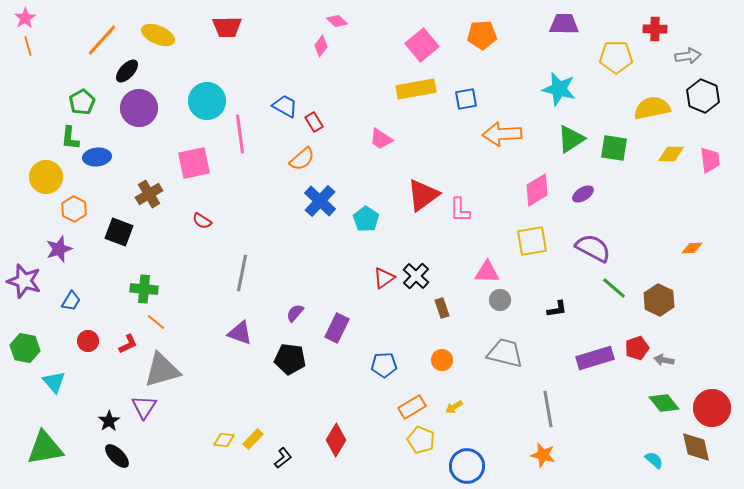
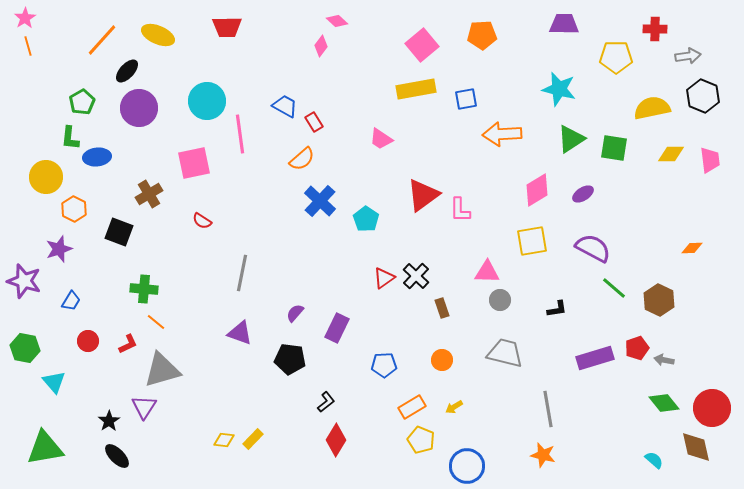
black L-shape at (283, 458): moved 43 px right, 56 px up
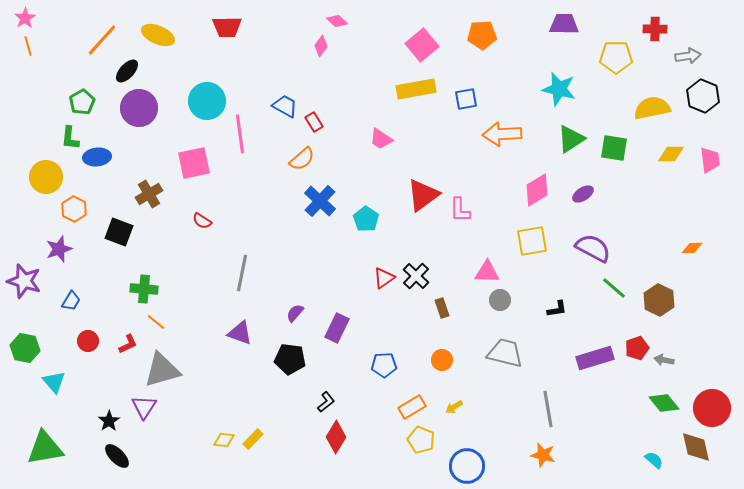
red diamond at (336, 440): moved 3 px up
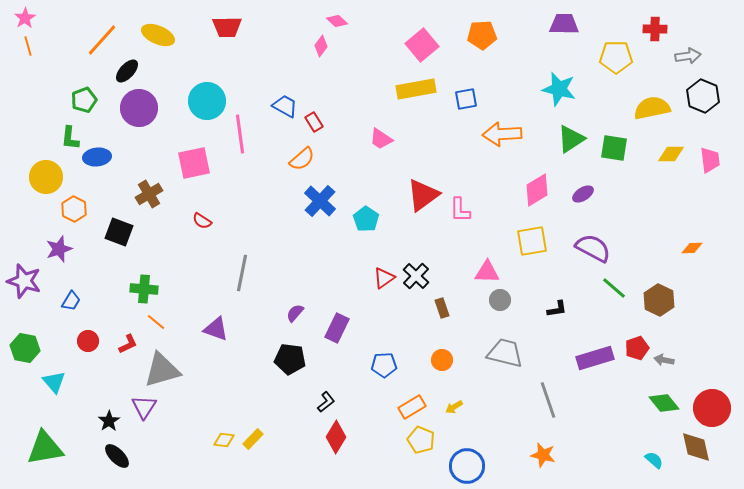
green pentagon at (82, 102): moved 2 px right, 2 px up; rotated 10 degrees clockwise
purple triangle at (240, 333): moved 24 px left, 4 px up
gray line at (548, 409): moved 9 px up; rotated 9 degrees counterclockwise
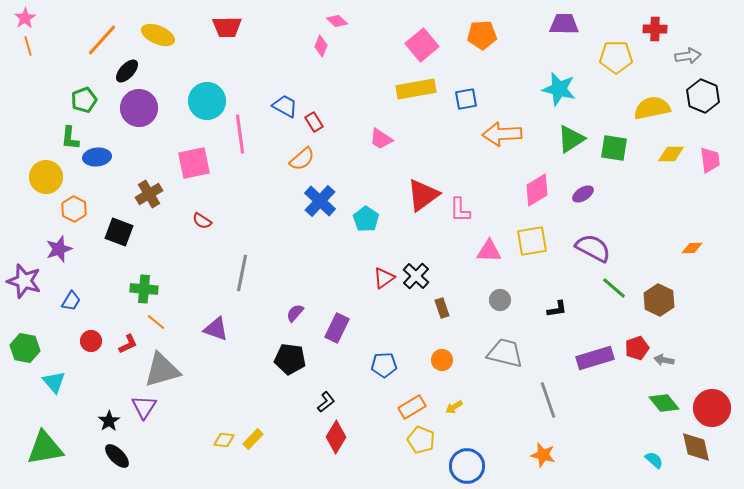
pink diamond at (321, 46): rotated 15 degrees counterclockwise
pink triangle at (487, 272): moved 2 px right, 21 px up
red circle at (88, 341): moved 3 px right
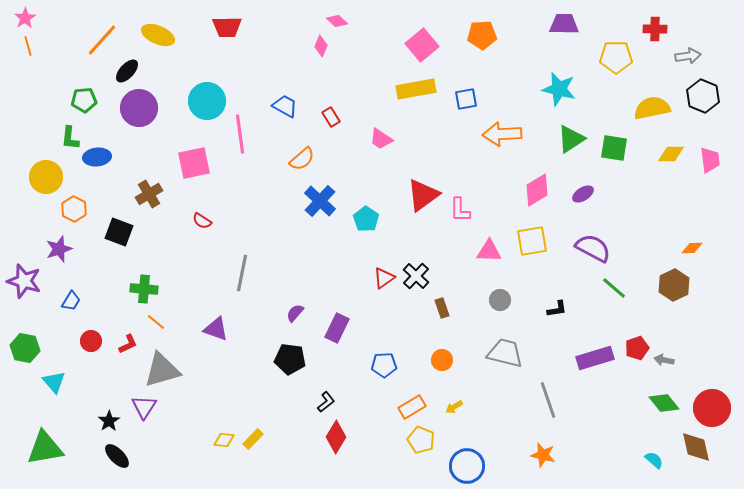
green pentagon at (84, 100): rotated 15 degrees clockwise
red rectangle at (314, 122): moved 17 px right, 5 px up
brown hexagon at (659, 300): moved 15 px right, 15 px up; rotated 8 degrees clockwise
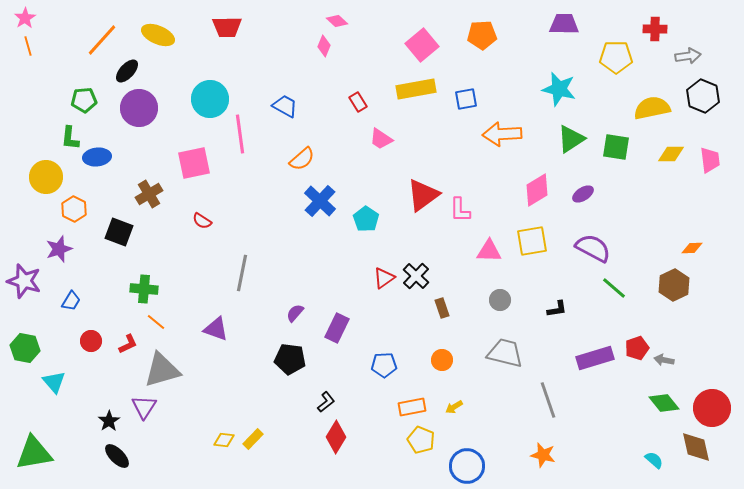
pink diamond at (321, 46): moved 3 px right
cyan circle at (207, 101): moved 3 px right, 2 px up
red rectangle at (331, 117): moved 27 px right, 15 px up
green square at (614, 148): moved 2 px right, 1 px up
orange rectangle at (412, 407): rotated 20 degrees clockwise
green triangle at (45, 448): moved 11 px left, 5 px down
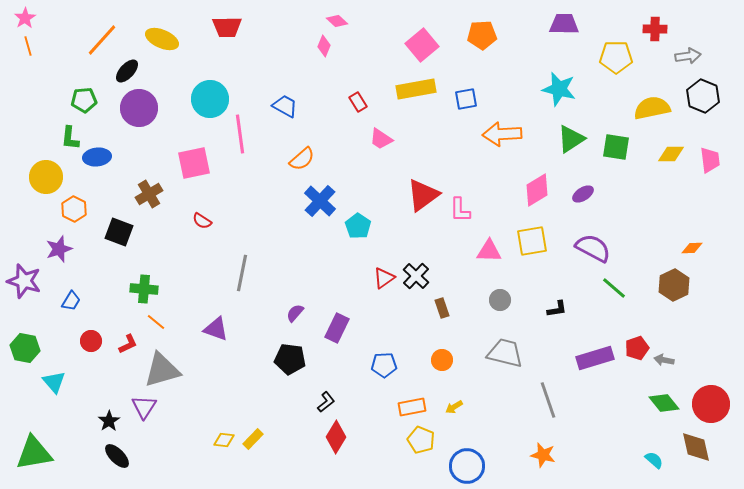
yellow ellipse at (158, 35): moved 4 px right, 4 px down
cyan pentagon at (366, 219): moved 8 px left, 7 px down
red circle at (712, 408): moved 1 px left, 4 px up
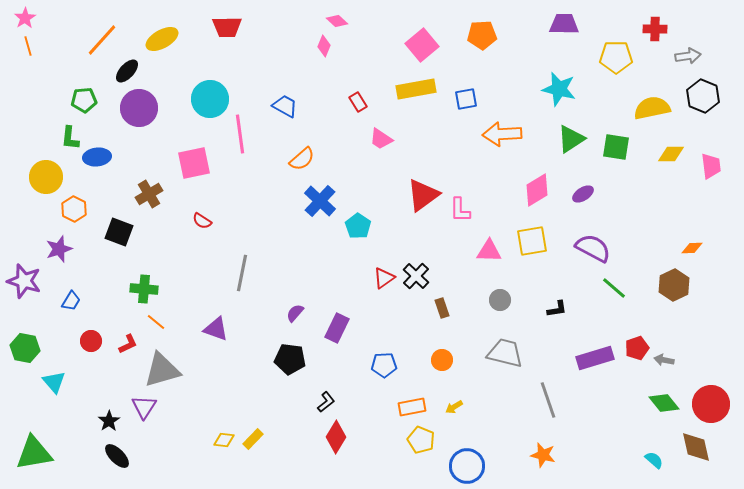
yellow ellipse at (162, 39): rotated 52 degrees counterclockwise
pink trapezoid at (710, 160): moved 1 px right, 6 px down
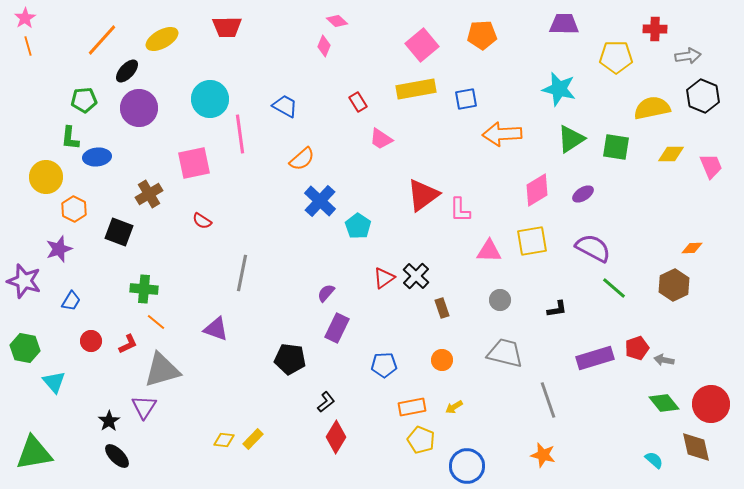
pink trapezoid at (711, 166): rotated 16 degrees counterclockwise
purple semicircle at (295, 313): moved 31 px right, 20 px up
